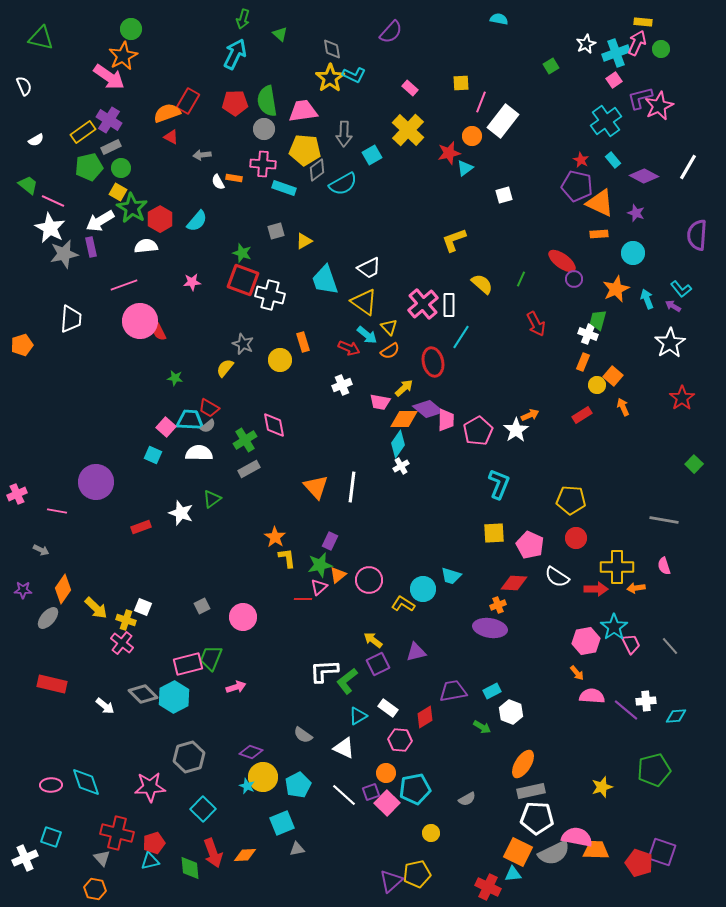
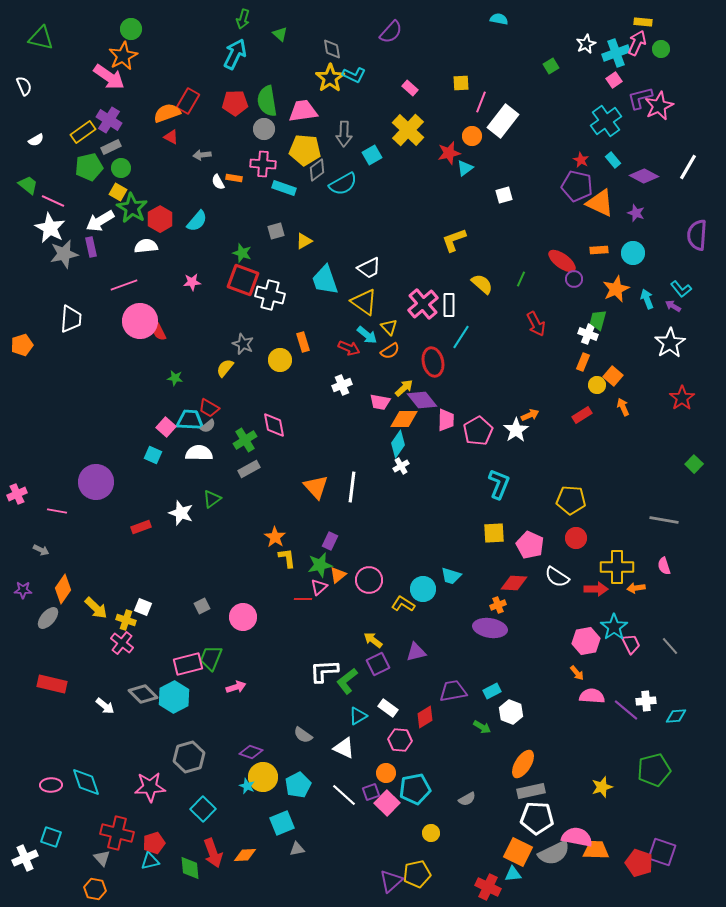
orange rectangle at (599, 234): moved 16 px down
purple diamond at (428, 409): moved 6 px left, 9 px up; rotated 12 degrees clockwise
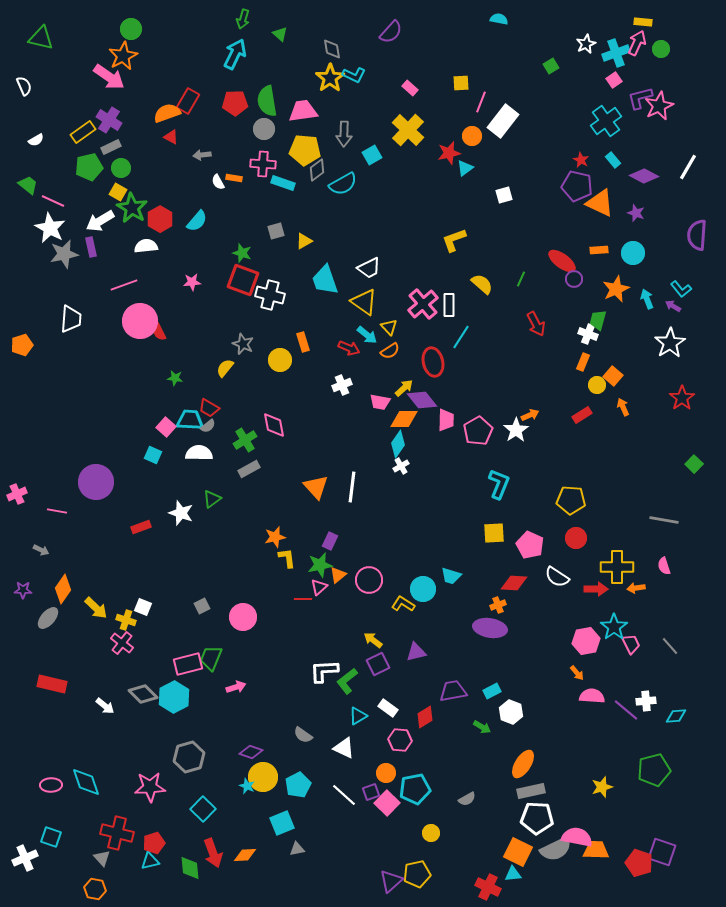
cyan rectangle at (284, 188): moved 1 px left, 5 px up
orange star at (275, 537): rotated 25 degrees clockwise
gray semicircle at (554, 853): moved 2 px right, 4 px up
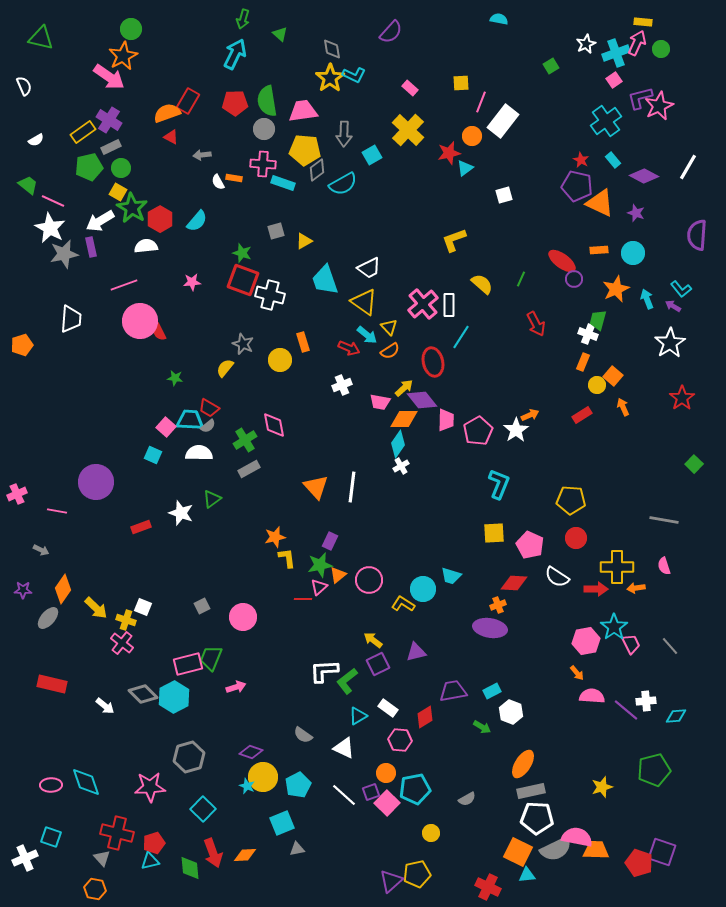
cyan triangle at (513, 874): moved 14 px right, 1 px down
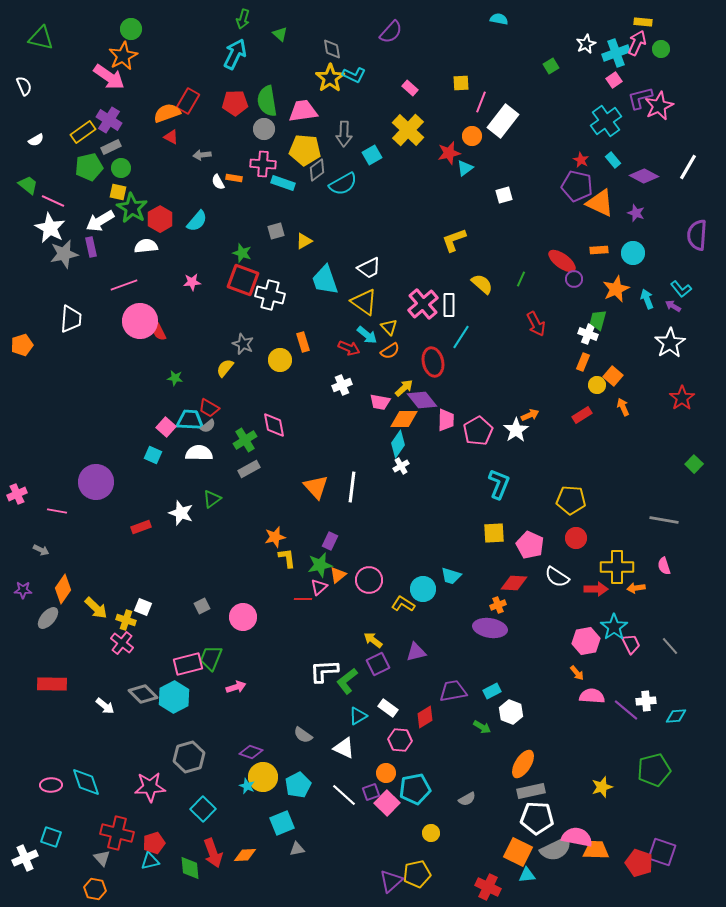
yellow square at (118, 192): rotated 18 degrees counterclockwise
red rectangle at (52, 684): rotated 12 degrees counterclockwise
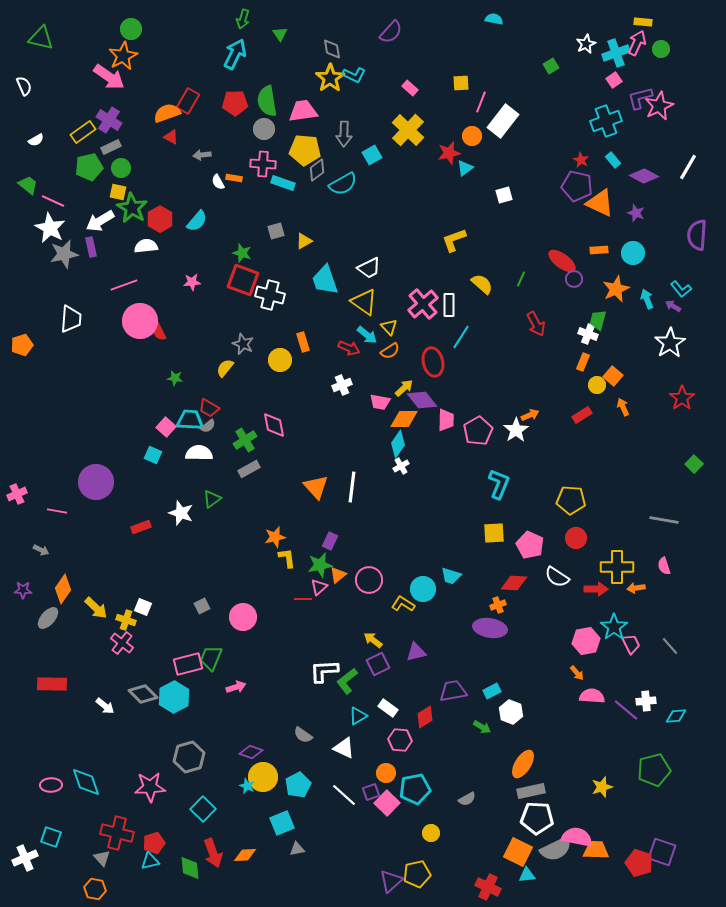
cyan semicircle at (499, 19): moved 5 px left
green triangle at (280, 34): rotated 14 degrees clockwise
cyan cross at (606, 121): rotated 16 degrees clockwise
